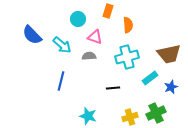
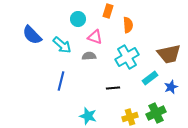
cyan cross: rotated 15 degrees counterclockwise
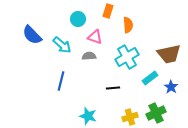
blue star: rotated 16 degrees counterclockwise
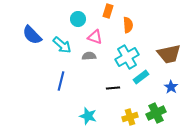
cyan rectangle: moved 9 px left, 1 px up
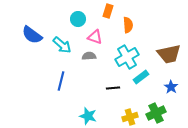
blue semicircle: rotated 10 degrees counterclockwise
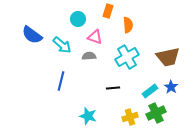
brown trapezoid: moved 1 px left, 3 px down
cyan rectangle: moved 9 px right, 14 px down
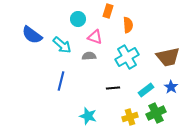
cyan rectangle: moved 4 px left, 1 px up
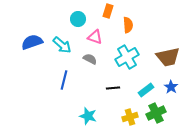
blue semicircle: moved 7 px down; rotated 125 degrees clockwise
gray semicircle: moved 1 px right, 3 px down; rotated 32 degrees clockwise
blue line: moved 3 px right, 1 px up
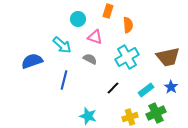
blue semicircle: moved 19 px down
black line: rotated 40 degrees counterclockwise
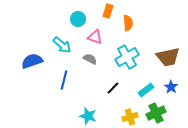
orange semicircle: moved 2 px up
